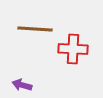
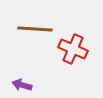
red cross: rotated 20 degrees clockwise
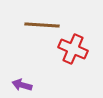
brown line: moved 7 px right, 4 px up
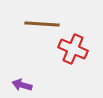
brown line: moved 1 px up
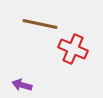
brown line: moved 2 px left; rotated 8 degrees clockwise
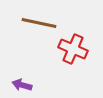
brown line: moved 1 px left, 1 px up
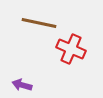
red cross: moved 2 px left
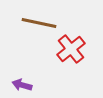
red cross: rotated 28 degrees clockwise
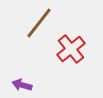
brown line: rotated 64 degrees counterclockwise
